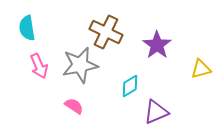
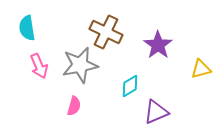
purple star: moved 1 px right
pink semicircle: rotated 72 degrees clockwise
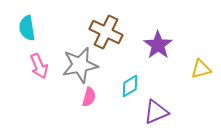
pink semicircle: moved 15 px right, 9 px up
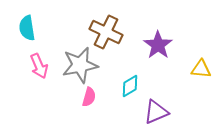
yellow triangle: rotated 20 degrees clockwise
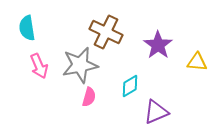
yellow triangle: moved 4 px left, 7 px up
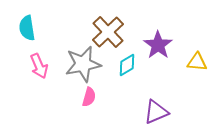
brown cross: moved 2 px right; rotated 20 degrees clockwise
gray star: moved 3 px right, 1 px up
cyan diamond: moved 3 px left, 21 px up
